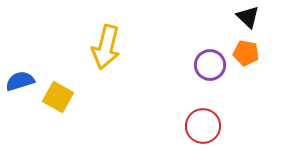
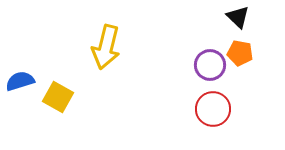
black triangle: moved 10 px left
orange pentagon: moved 6 px left
red circle: moved 10 px right, 17 px up
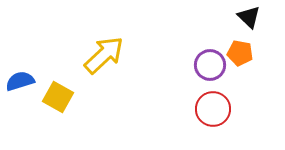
black triangle: moved 11 px right
yellow arrow: moved 2 px left, 8 px down; rotated 147 degrees counterclockwise
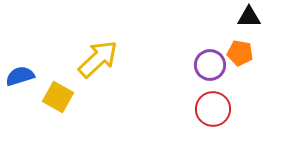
black triangle: rotated 45 degrees counterclockwise
yellow arrow: moved 6 px left, 4 px down
blue semicircle: moved 5 px up
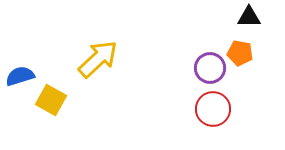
purple circle: moved 3 px down
yellow square: moved 7 px left, 3 px down
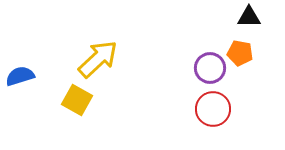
yellow square: moved 26 px right
